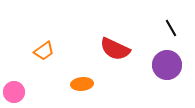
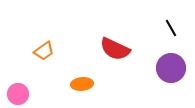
purple circle: moved 4 px right, 3 px down
pink circle: moved 4 px right, 2 px down
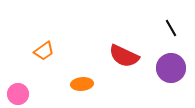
red semicircle: moved 9 px right, 7 px down
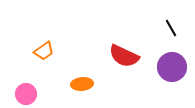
purple circle: moved 1 px right, 1 px up
pink circle: moved 8 px right
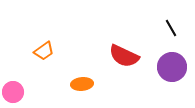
pink circle: moved 13 px left, 2 px up
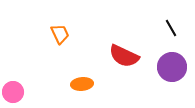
orange trapezoid: moved 16 px right, 17 px up; rotated 80 degrees counterclockwise
